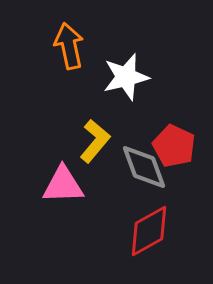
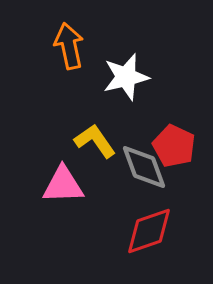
yellow L-shape: rotated 75 degrees counterclockwise
red diamond: rotated 10 degrees clockwise
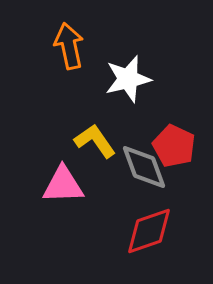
white star: moved 2 px right, 2 px down
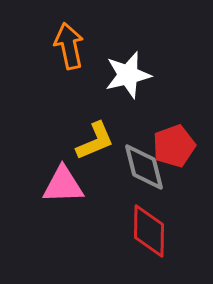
white star: moved 4 px up
yellow L-shape: rotated 102 degrees clockwise
red pentagon: rotated 27 degrees clockwise
gray diamond: rotated 6 degrees clockwise
red diamond: rotated 70 degrees counterclockwise
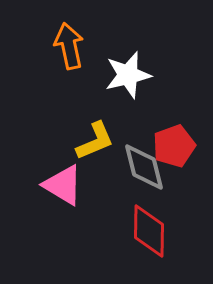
pink triangle: rotated 33 degrees clockwise
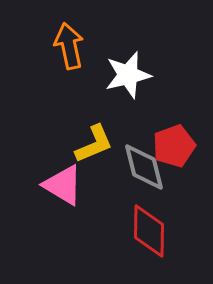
yellow L-shape: moved 1 px left, 3 px down
